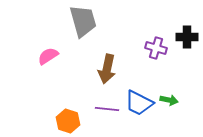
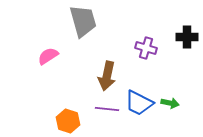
purple cross: moved 10 px left
brown arrow: moved 7 px down
green arrow: moved 1 px right, 3 px down
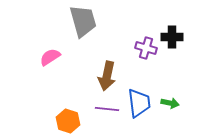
black cross: moved 15 px left
pink semicircle: moved 2 px right, 1 px down
blue trapezoid: rotated 124 degrees counterclockwise
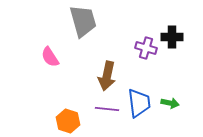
pink semicircle: rotated 90 degrees counterclockwise
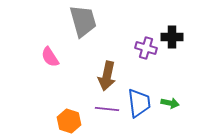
orange hexagon: moved 1 px right
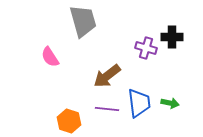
brown arrow: rotated 40 degrees clockwise
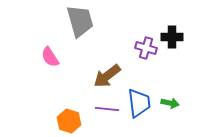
gray trapezoid: moved 3 px left
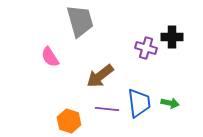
brown arrow: moved 7 px left
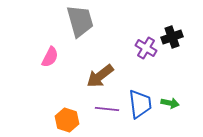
black cross: rotated 20 degrees counterclockwise
purple cross: rotated 15 degrees clockwise
pink semicircle: rotated 120 degrees counterclockwise
blue trapezoid: moved 1 px right, 1 px down
orange hexagon: moved 2 px left, 1 px up
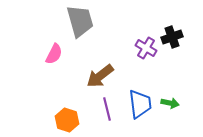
pink semicircle: moved 4 px right, 3 px up
purple line: rotated 70 degrees clockwise
